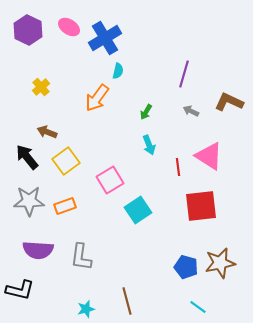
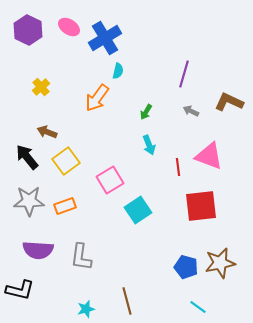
pink triangle: rotated 12 degrees counterclockwise
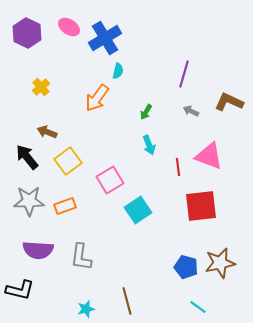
purple hexagon: moved 1 px left, 3 px down
yellow square: moved 2 px right
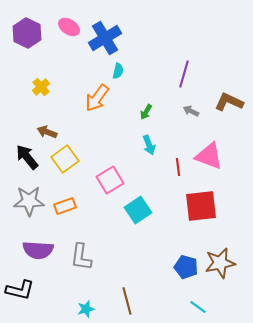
yellow square: moved 3 px left, 2 px up
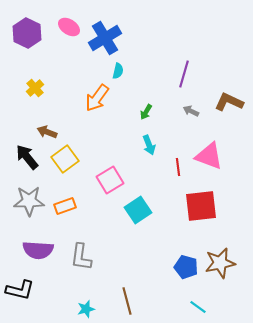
yellow cross: moved 6 px left, 1 px down
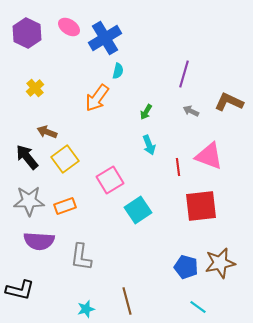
purple semicircle: moved 1 px right, 9 px up
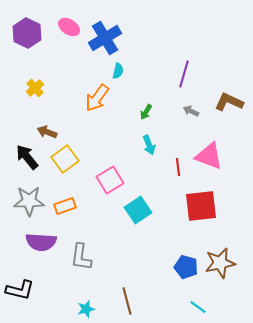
purple semicircle: moved 2 px right, 1 px down
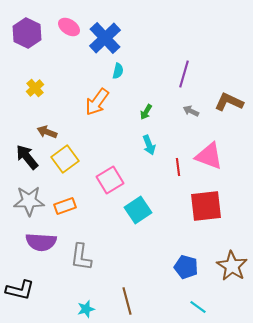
blue cross: rotated 12 degrees counterclockwise
orange arrow: moved 4 px down
red square: moved 5 px right
brown star: moved 12 px right, 3 px down; rotated 28 degrees counterclockwise
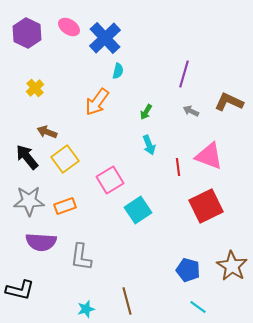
red square: rotated 20 degrees counterclockwise
blue pentagon: moved 2 px right, 3 px down
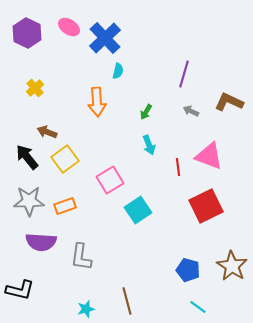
orange arrow: rotated 40 degrees counterclockwise
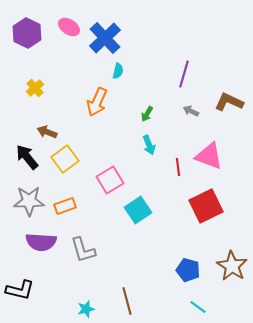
orange arrow: rotated 28 degrees clockwise
green arrow: moved 1 px right, 2 px down
gray L-shape: moved 2 px right, 7 px up; rotated 24 degrees counterclockwise
